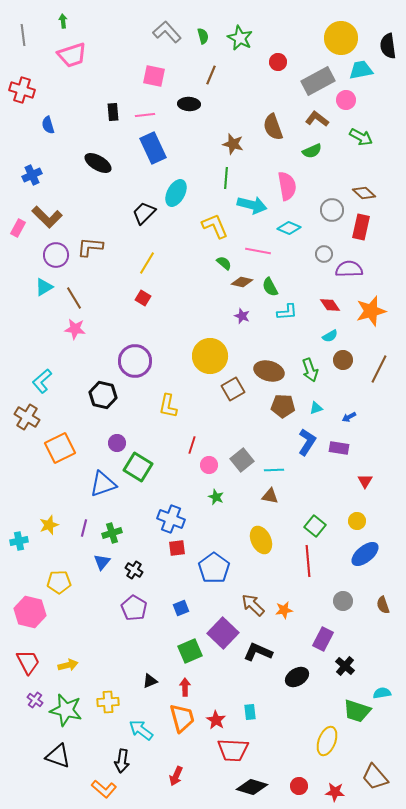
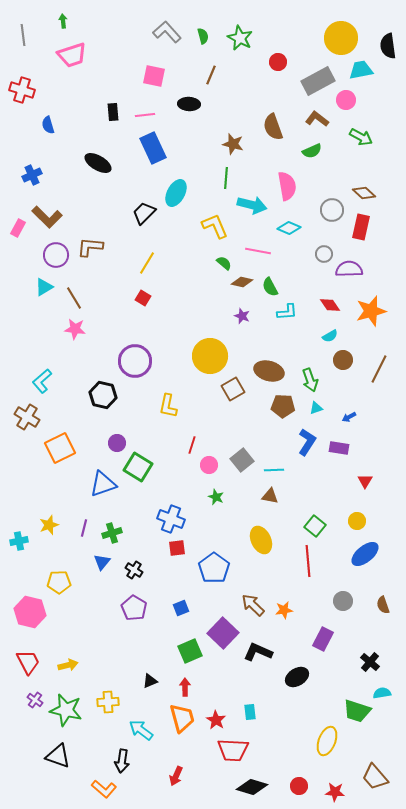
green arrow at (310, 370): moved 10 px down
black cross at (345, 666): moved 25 px right, 4 px up
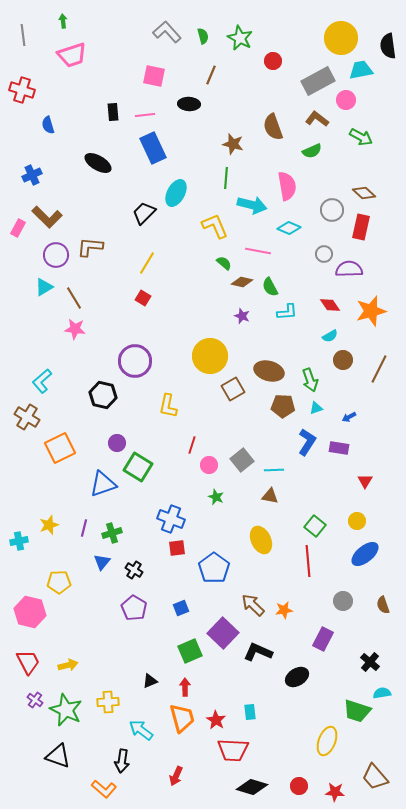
red circle at (278, 62): moved 5 px left, 1 px up
green star at (66, 710): rotated 12 degrees clockwise
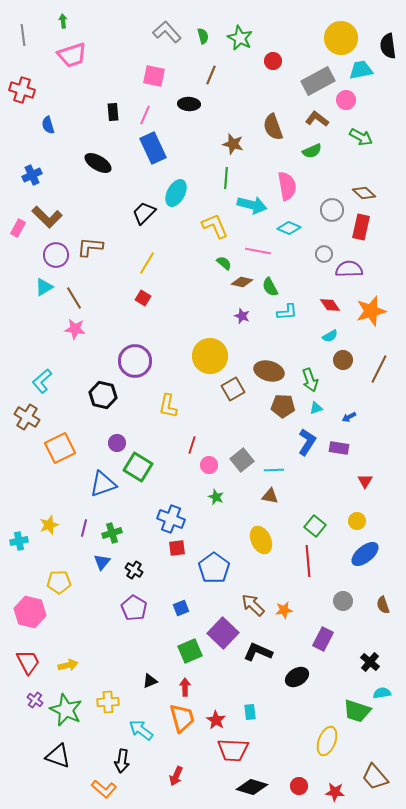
pink line at (145, 115): rotated 60 degrees counterclockwise
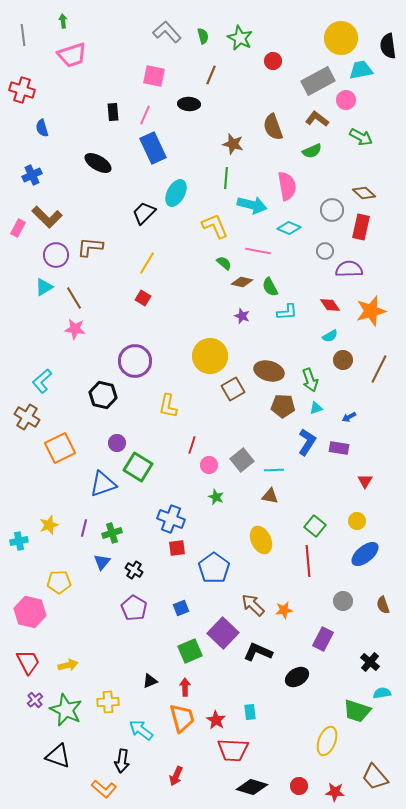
blue semicircle at (48, 125): moved 6 px left, 3 px down
gray circle at (324, 254): moved 1 px right, 3 px up
purple cross at (35, 700): rotated 14 degrees clockwise
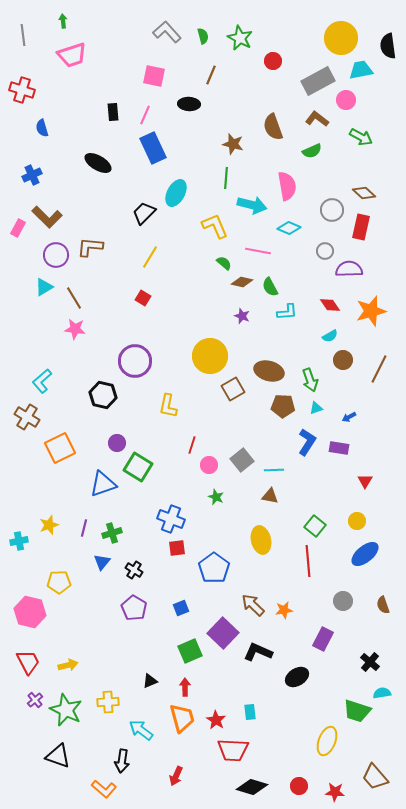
yellow line at (147, 263): moved 3 px right, 6 px up
yellow ellipse at (261, 540): rotated 12 degrees clockwise
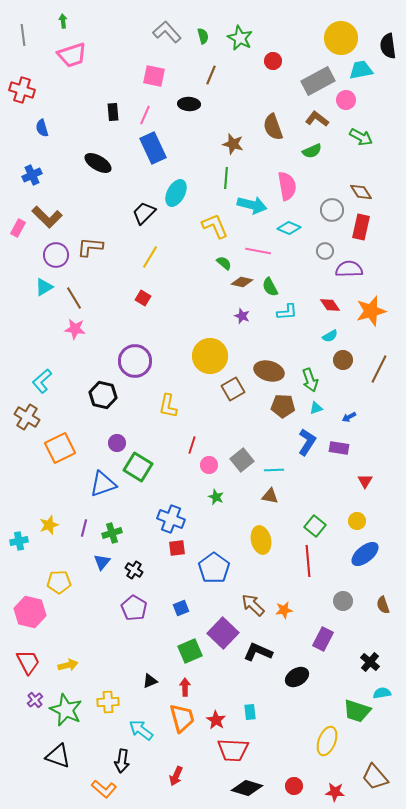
brown diamond at (364, 193): moved 3 px left, 1 px up; rotated 15 degrees clockwise
red circle at (299, 786): moved 5 px left
black diamond at (252, 787): moved 5 px left, 1 px down
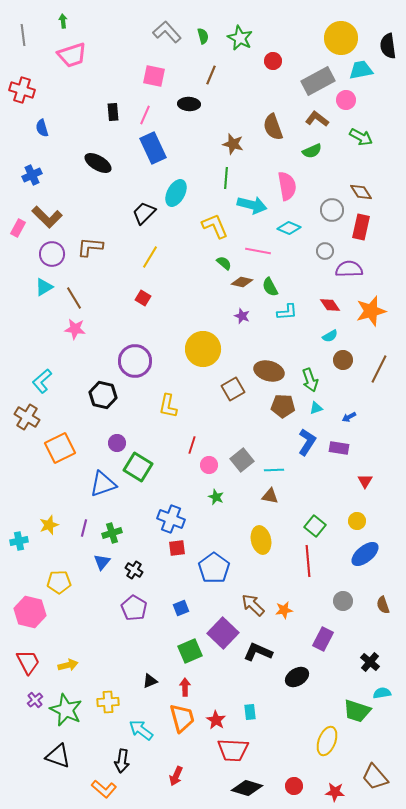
purple circle at (56, 255): moved 4 px left, 1 px up
yellow circle at (210, 356): moved 7 px left, 7 px up
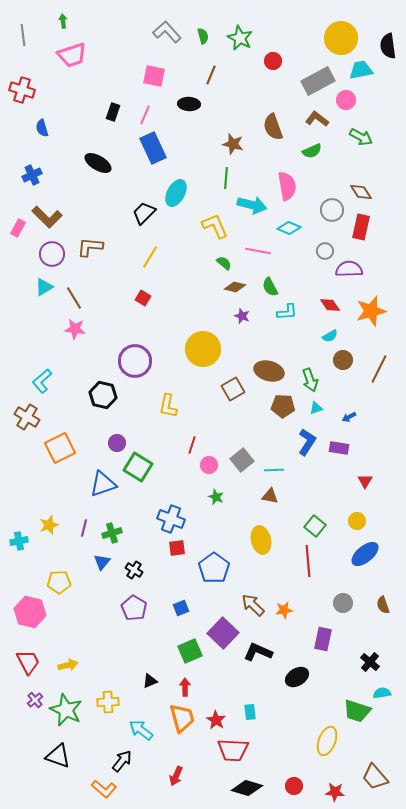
black rectangle at (113, 112): rotated 24 degrees clockwise
brown diamond at (242, 282): moved 7 px left, 5 px down
gray circle at (343, 601): moved 2 px down
purple rectangle at (323, 639): rotated 15 degrees counterclockwise
black arrow at (122, 761): rotated 150 degrees counterclockwise
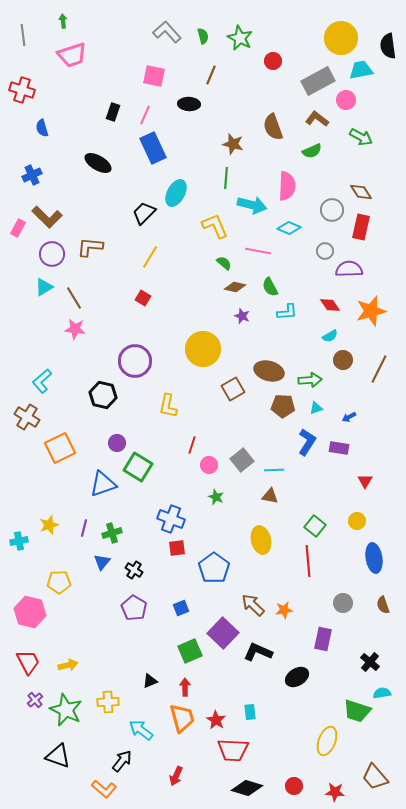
pink semicircle at (287, 186): rotated 12 degrees clockwise
green arrow at (310, 380): rotated 75 degrees counterclockwise
blue ellipse at (365, 554): moved 9 px right, 4 px down; rotated 60 degrees counterclockwise
